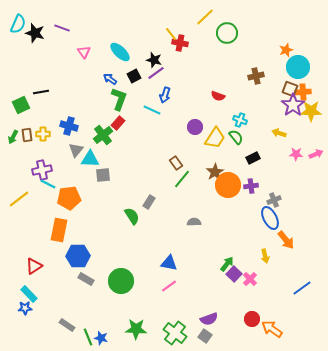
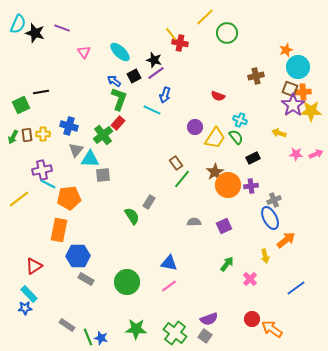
blue arrow at (110, 79): moved 4 px right, 2 px down
orange arrow at (286, 240): rotated 90 degrees counterclockwise
purple square at (234, 274): moved 10 px left, 48 px up; rotated 21 degrees clockwise
green circle at (121, 281): moved 6 px right, 1 px down
blue line at (302, 288): moved 6 px left
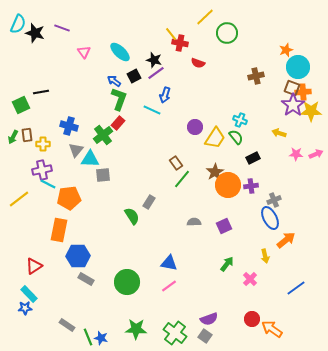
brown square at (290, 89): moved 2 px right, 1 px up
red semicircle at (218, 96): moved 20 px left, 33 px up
yellow cross at (43, 134): moved 10 px down
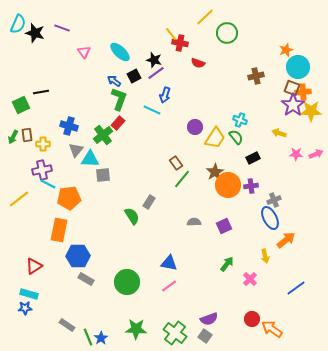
cyan rectangle at (29, 294): rotated 30 degrees counterclockwise
blue star at (101, 338): rotated 24 degrees clockwise
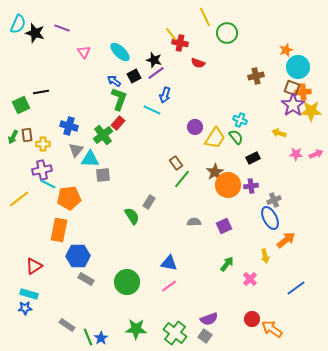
yellow line at (205, 17): rotated 72 degrees counterclockwise
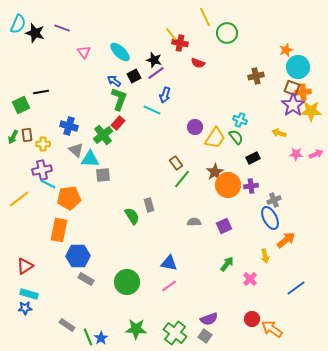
gray triangle at (76, 150): rotated 28 degrees counterclockwise
gray rectangle at (149, 202): moved 3 px down; rotated 48 degrees counterclockwise
red triangle at (34, 266): moved 9 px left
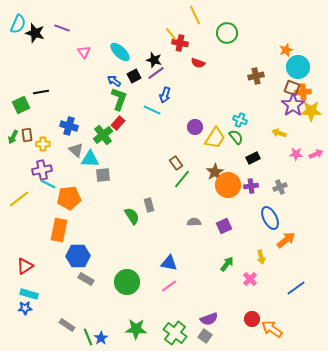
yellow line at (205, 17): moved 10 px left, 2 px up
gray cross at (274, 200): moved 6 px right, 13 px up
yellow arrow at (265, 256): moved 4 px left, 1 px down
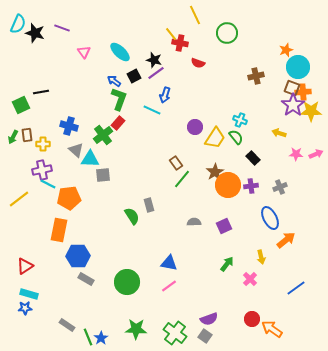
black rectangle at (253, 158): rotated 72 degrees clockwise
